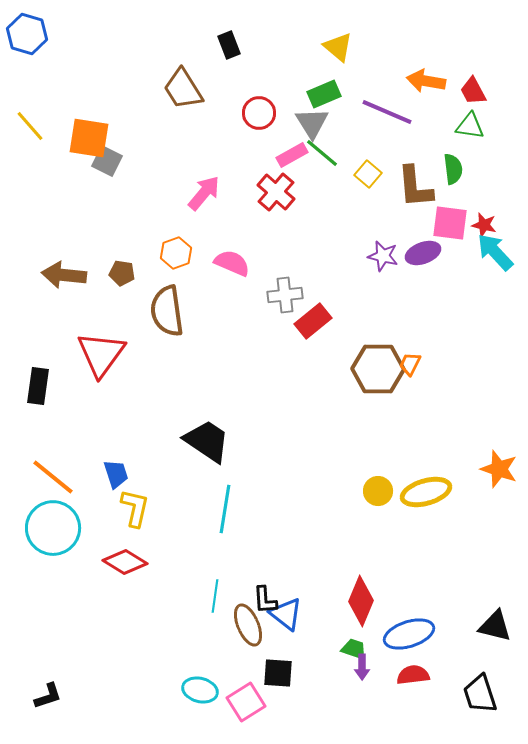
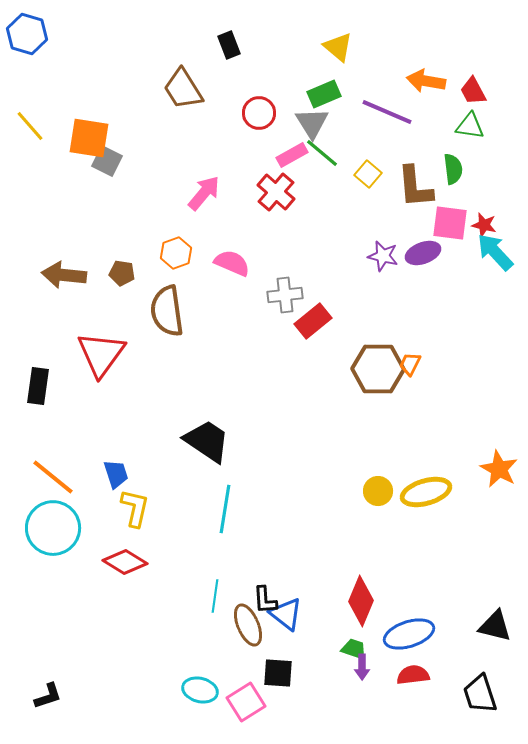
orange star at (499, 469): rotated 9 degrees clockwise
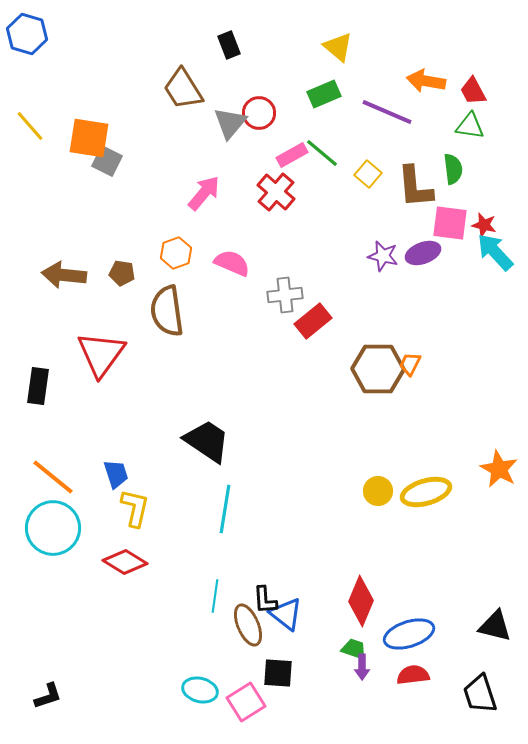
gray triangle at (312, 123): moved 82 px left; rotated 12 degrees clockwise
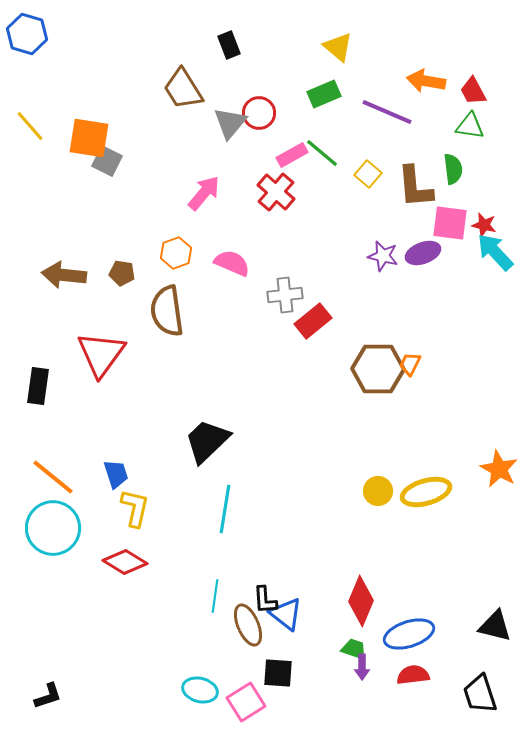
black trapezoid at (207, 441): rotated 78 degrees counterclockwise
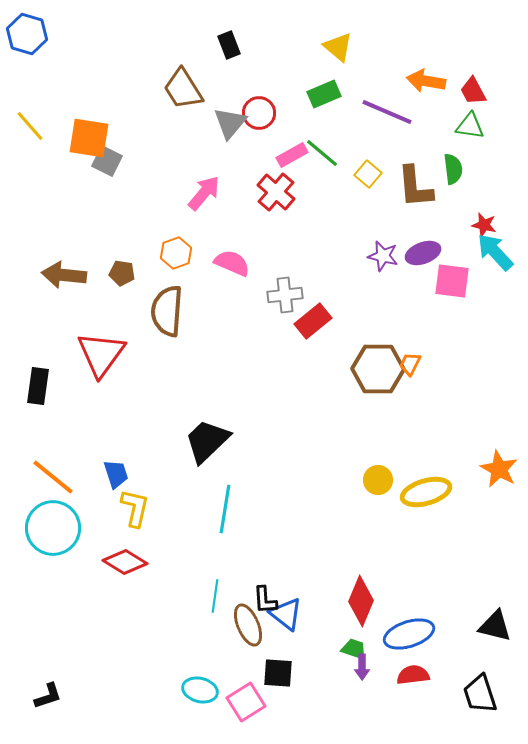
pink square at (450, 223): moved 2 px right, 58 px down
brown semicircle at (167, 311): rotated 12 degrees clockwise
yellow circle at (378, 491): moved 11 px up
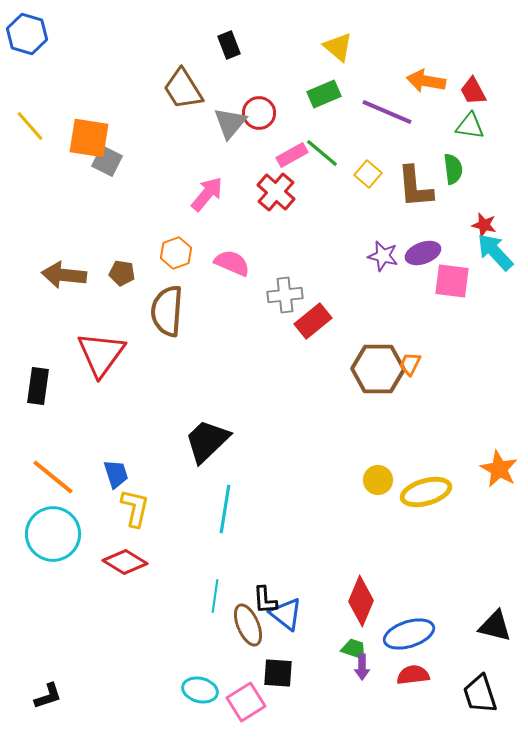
pink arrow at (204, 193): moved 3 px right, 1 px down
cyan circle at (53, 528): moved 6 px down
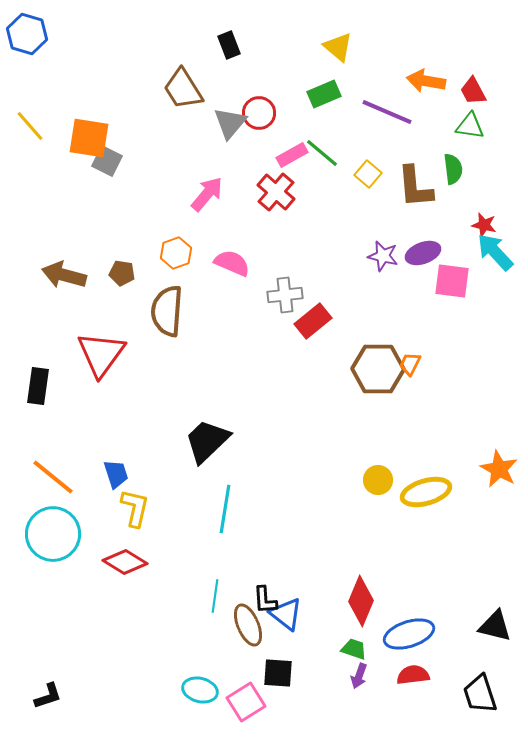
brown arrow at (64, 275): rotated 9 degrees clockwise
purple arrow at (362, 667): moved 3 px left, 9 px down; rotated 20 degrees clockwise
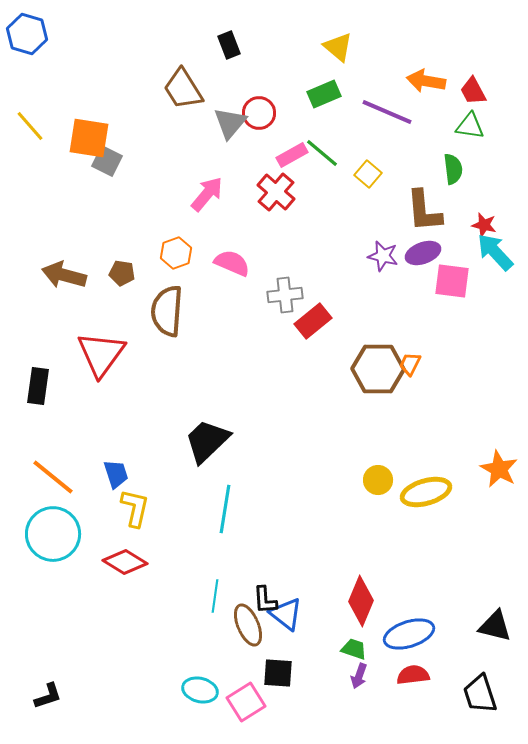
brown L-shape at (415, 187): moved 9 px right, 24 px down
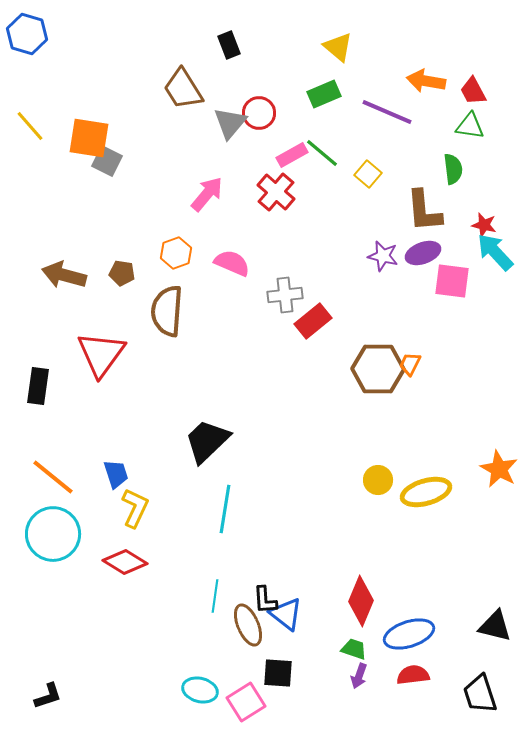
yellow L-shape at (135, 508): rotated 12 degrees clockwise
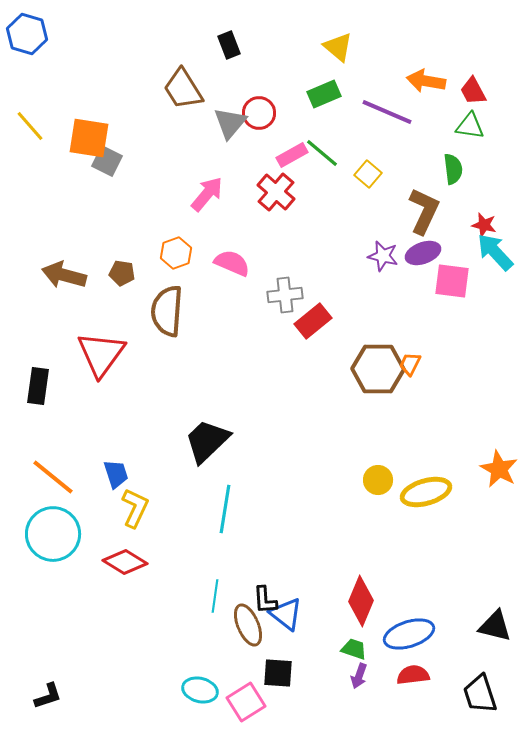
brown L-shape at (424, 211): rotated 150 degrees counterclockwise
